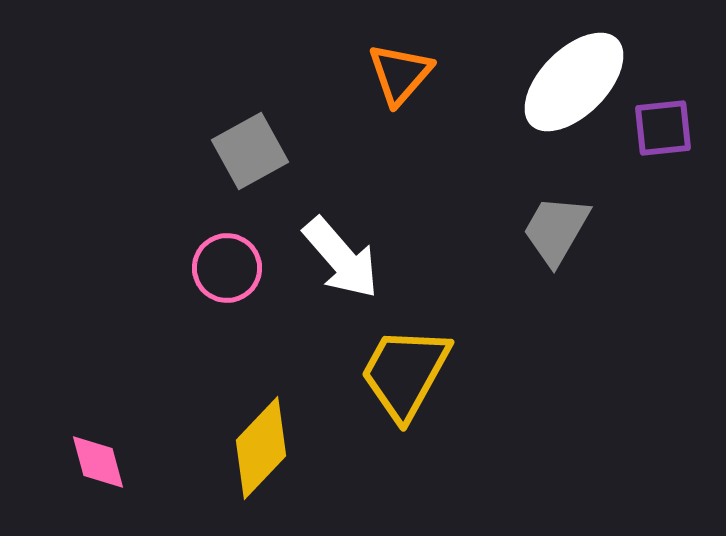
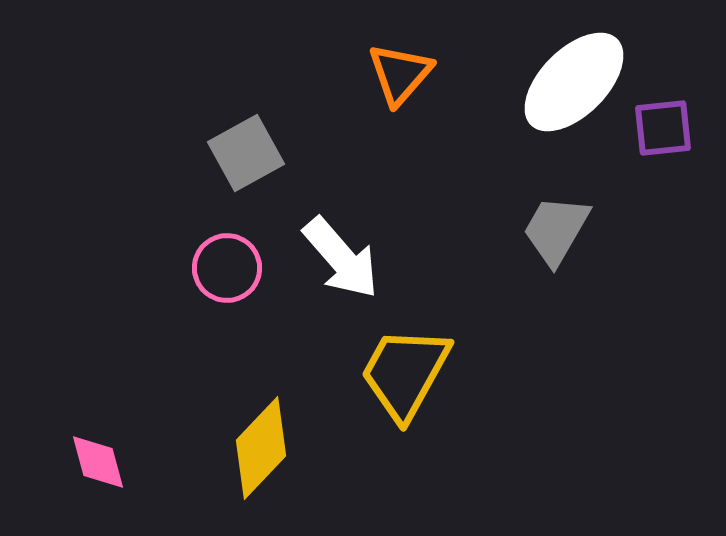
gray square: moved 4 px left, 2 px down
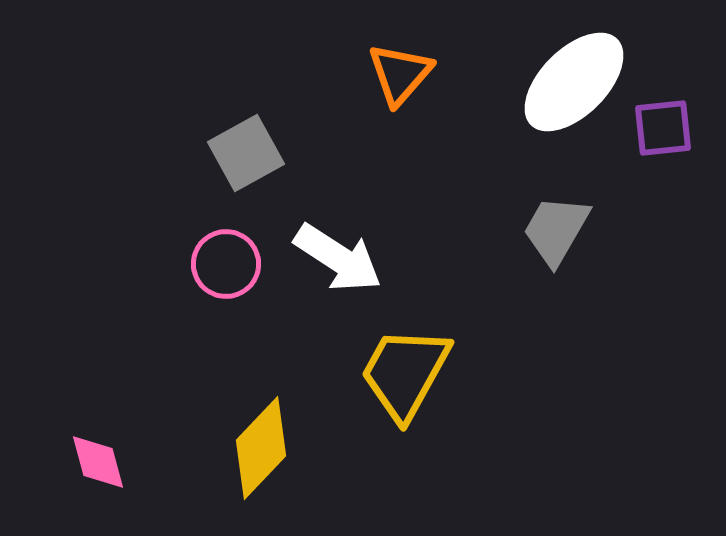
white arrow: moved 3 px left; rotated 16 degrees counterclockwise
pink circle: moved 1 px left, 4 px up
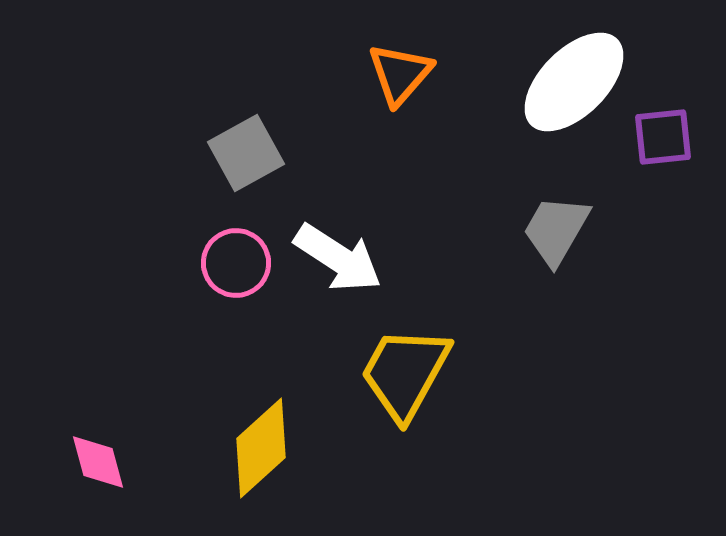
purple square: moved 9 px down
pink circle: moved 10 px right, 1 px up
yellow diamond: rotated 4 degrees clockwise
